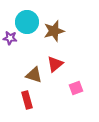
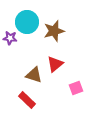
red rectangle: rotated 30 degrees counterclockwise
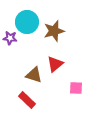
pink square: rotated 24 degrees clockwise
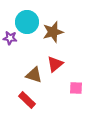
brown star: moved 1 px left, 1 px down
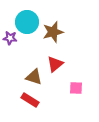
brown triangle: moved 2 px down
red rectangle: moved 3 px right; rotated 12 degrees counterclockwise
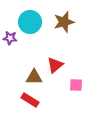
cyan circle: moved 3 px right
brown star: moved 11 px right, 10 px up
red triangle: moved 1 px down
brown triangle: rotated 18 degrees counterclockwise
pink square: moved 3 px up
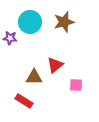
red rectangle: moved 6 px left, 1 px down
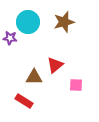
cyan circle: moved 2 px left
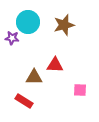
brown star: moved 3 px down
purple star: moved 2 px right
red triangle: rotated 42 degrees clockwise
pink square: moved 4 px right, 5 px down
